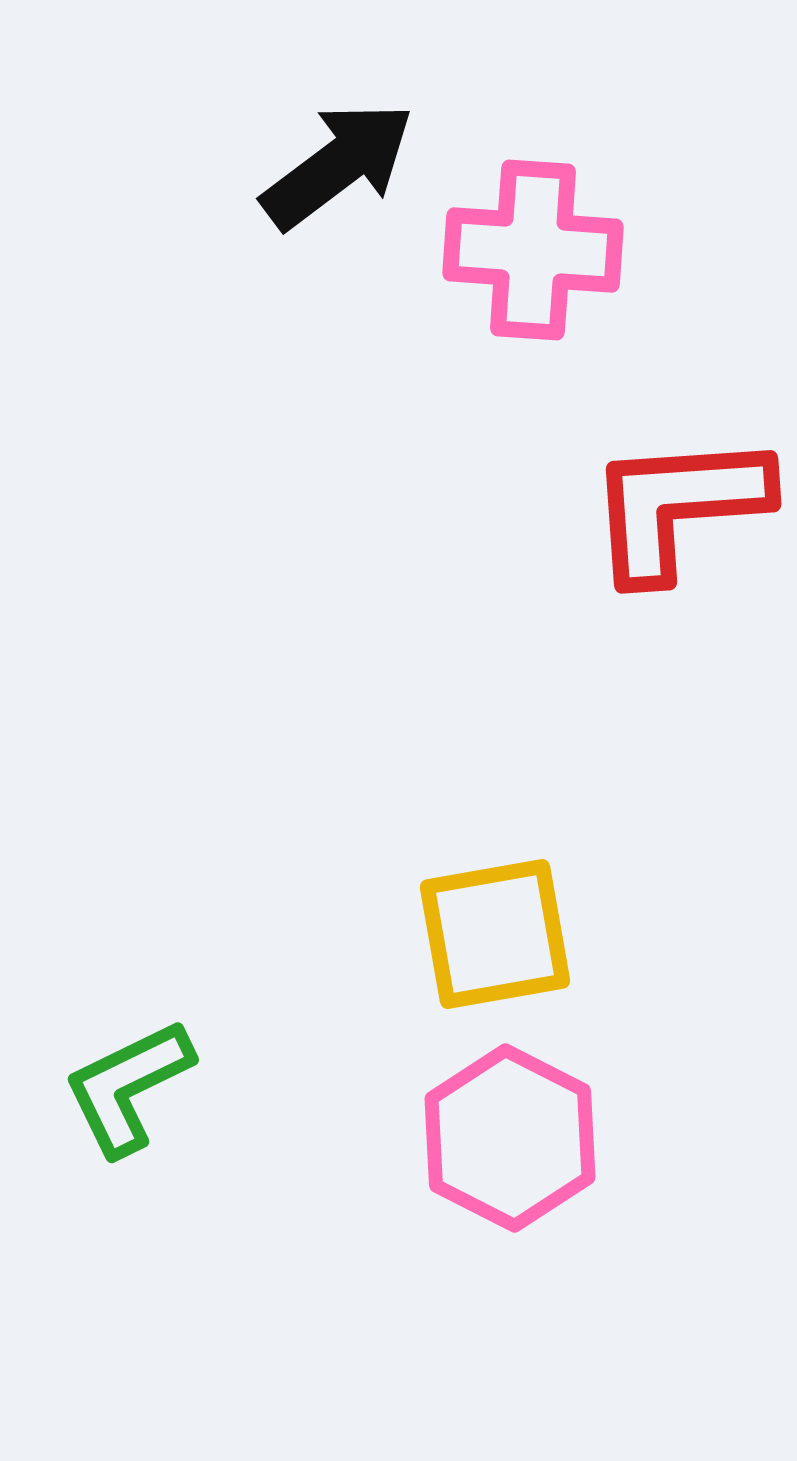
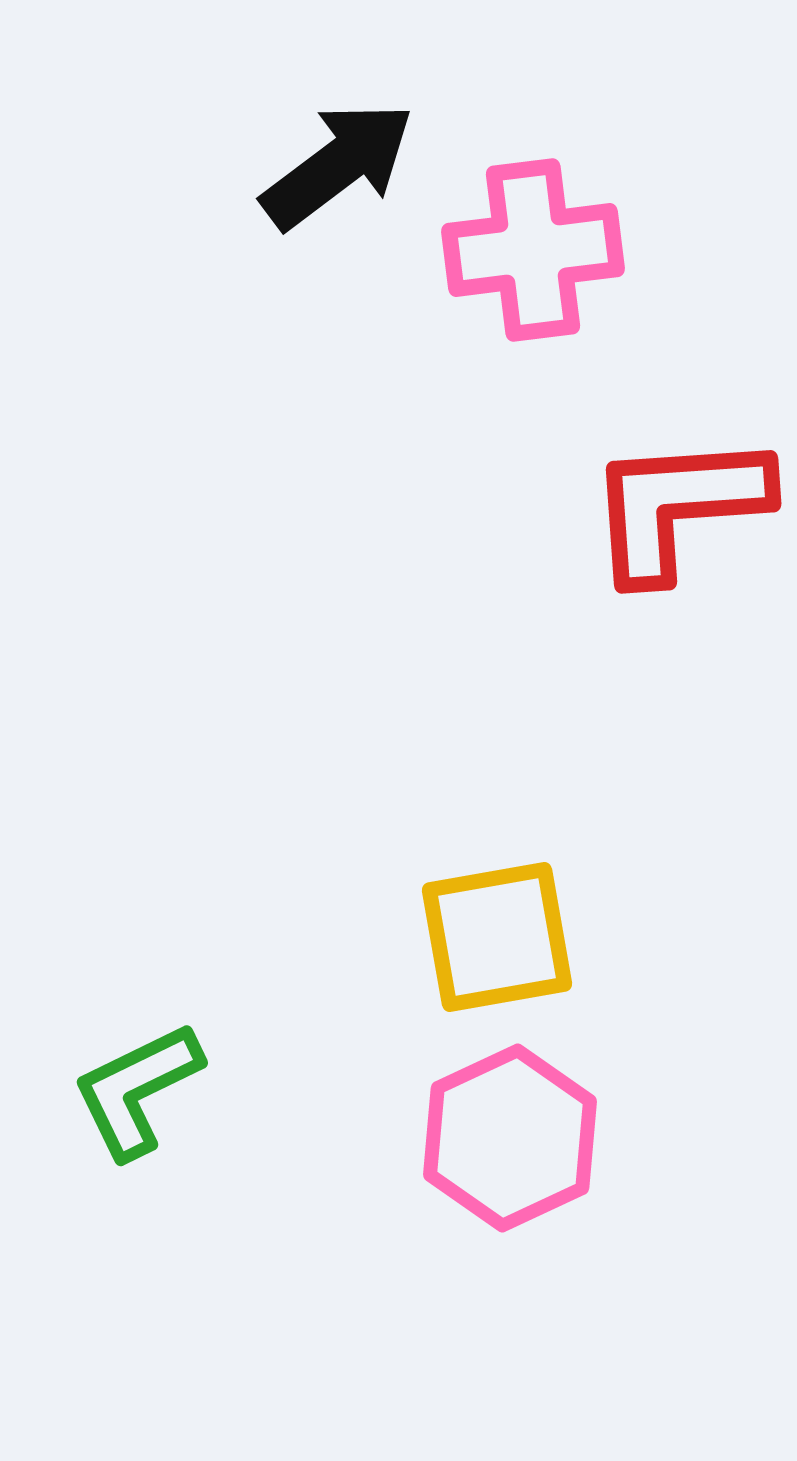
pink cross: rotated 11 degrees counterclockwise
yellow square: moved 2 px right, 3 px down
green L-shape: moved 9 px right, 3 px down
pink hexagon: rotated 8 degrees clockwise
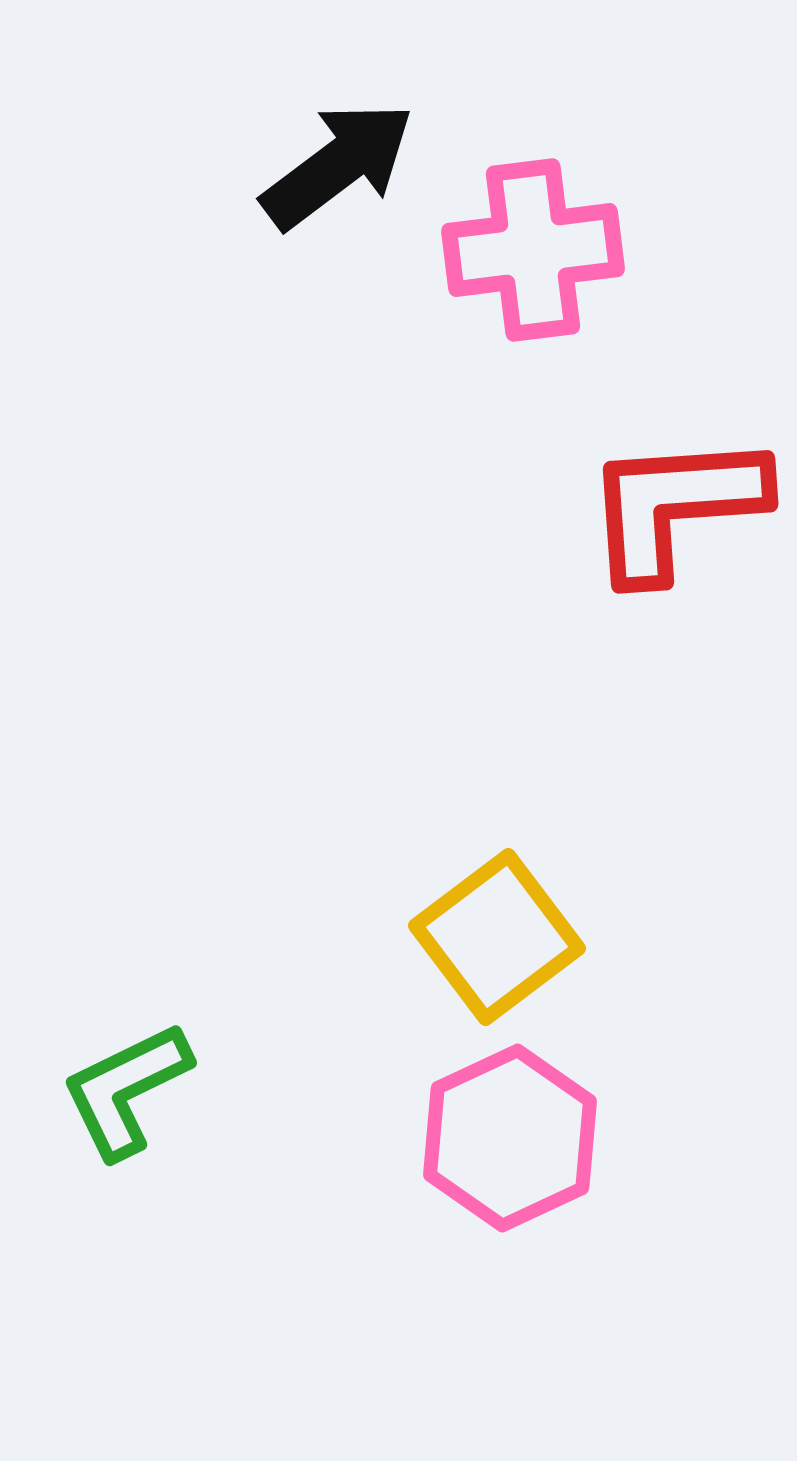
red L-shape: moved 3 px left
yellow square: rotated 27 degrees counterclockwise
green L-shape: moved 11 px left
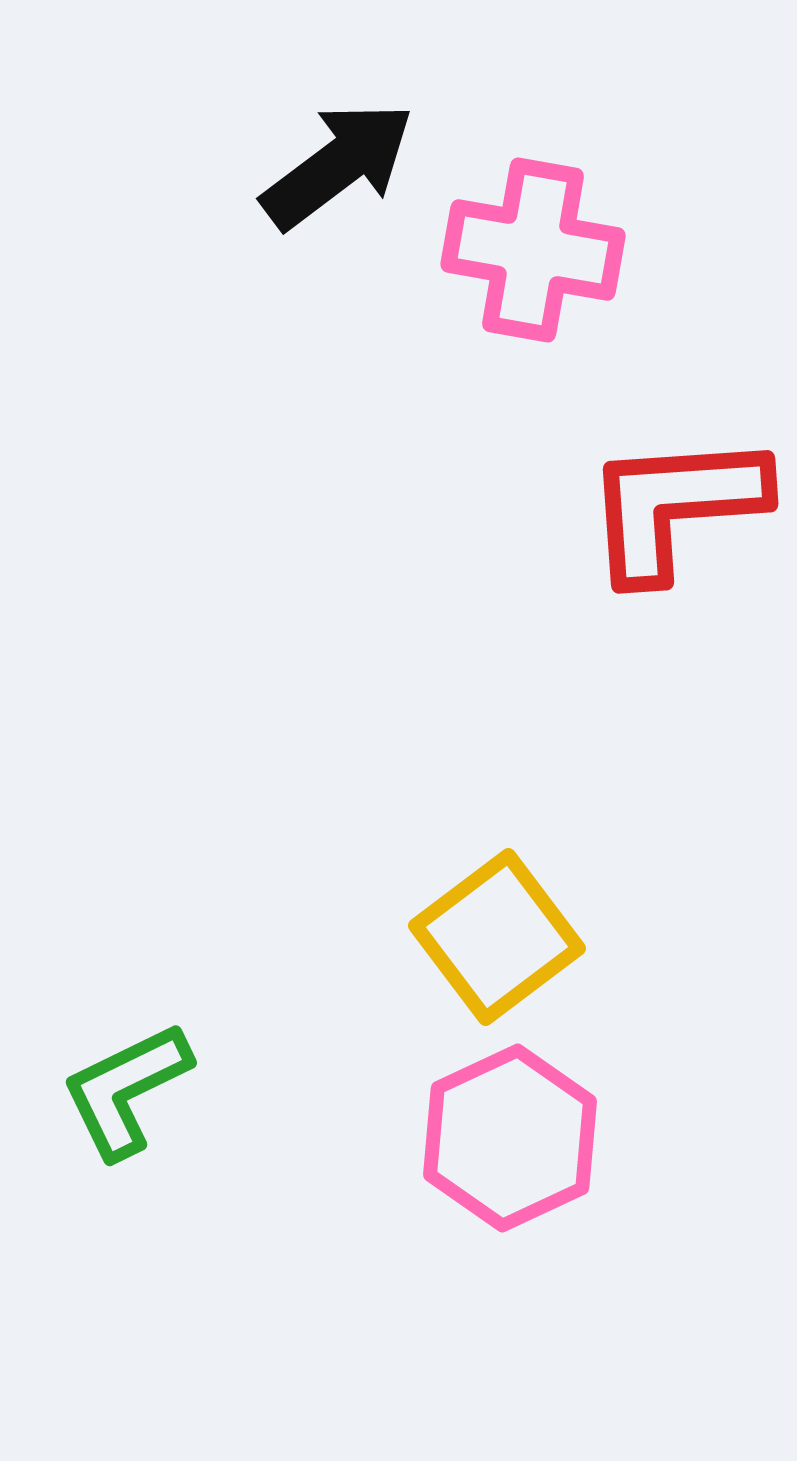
pink cross: rotated 17 degrees clockwise
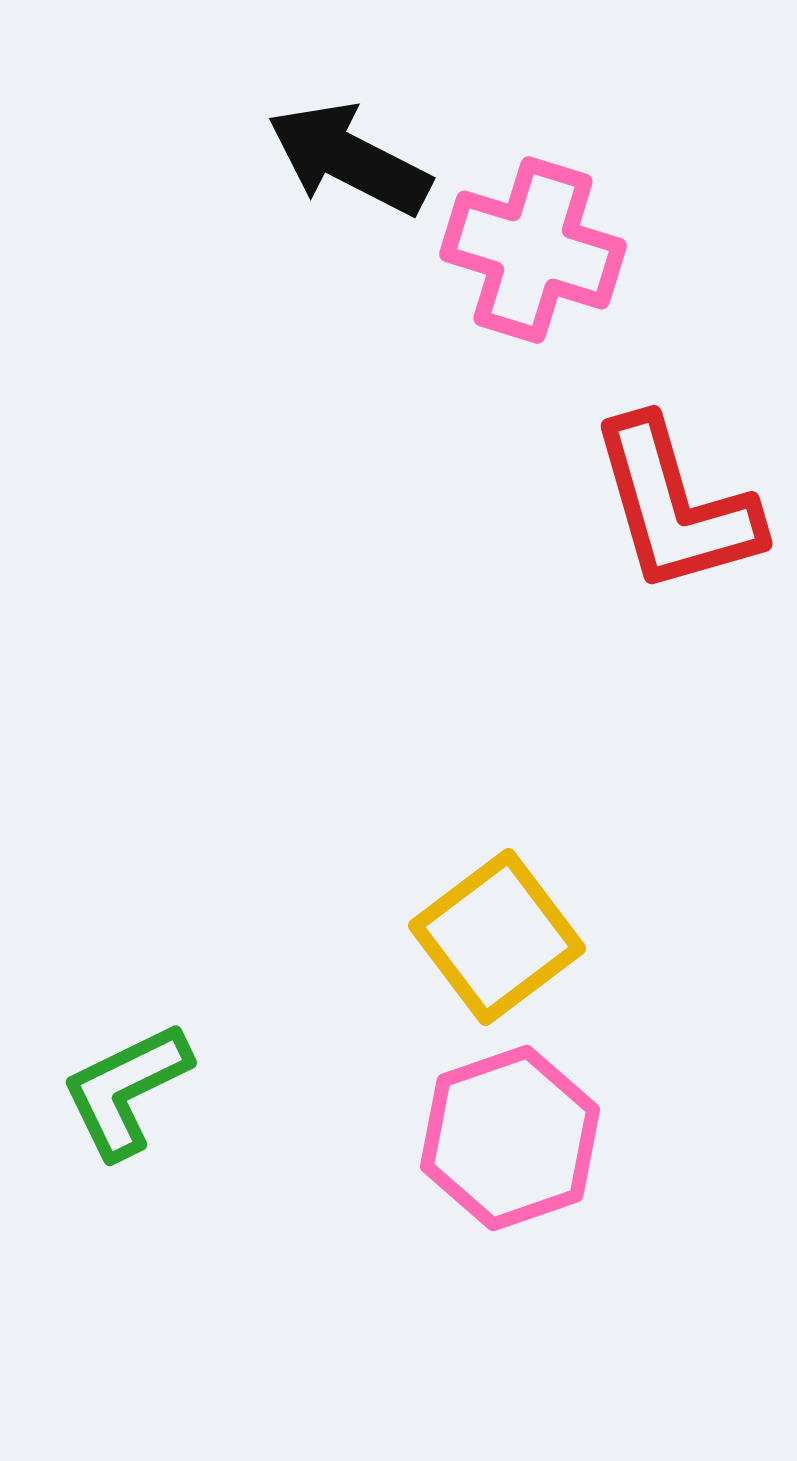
black arrow: moved 11 px right, 6 px up; rotated 116 degrees counterclockwise
pink cross: rotated 7 degrees clockwise
red L-shape: rotated 102 degrees counterclockwise
pink hexagon: rotated 6 degrees clockwise
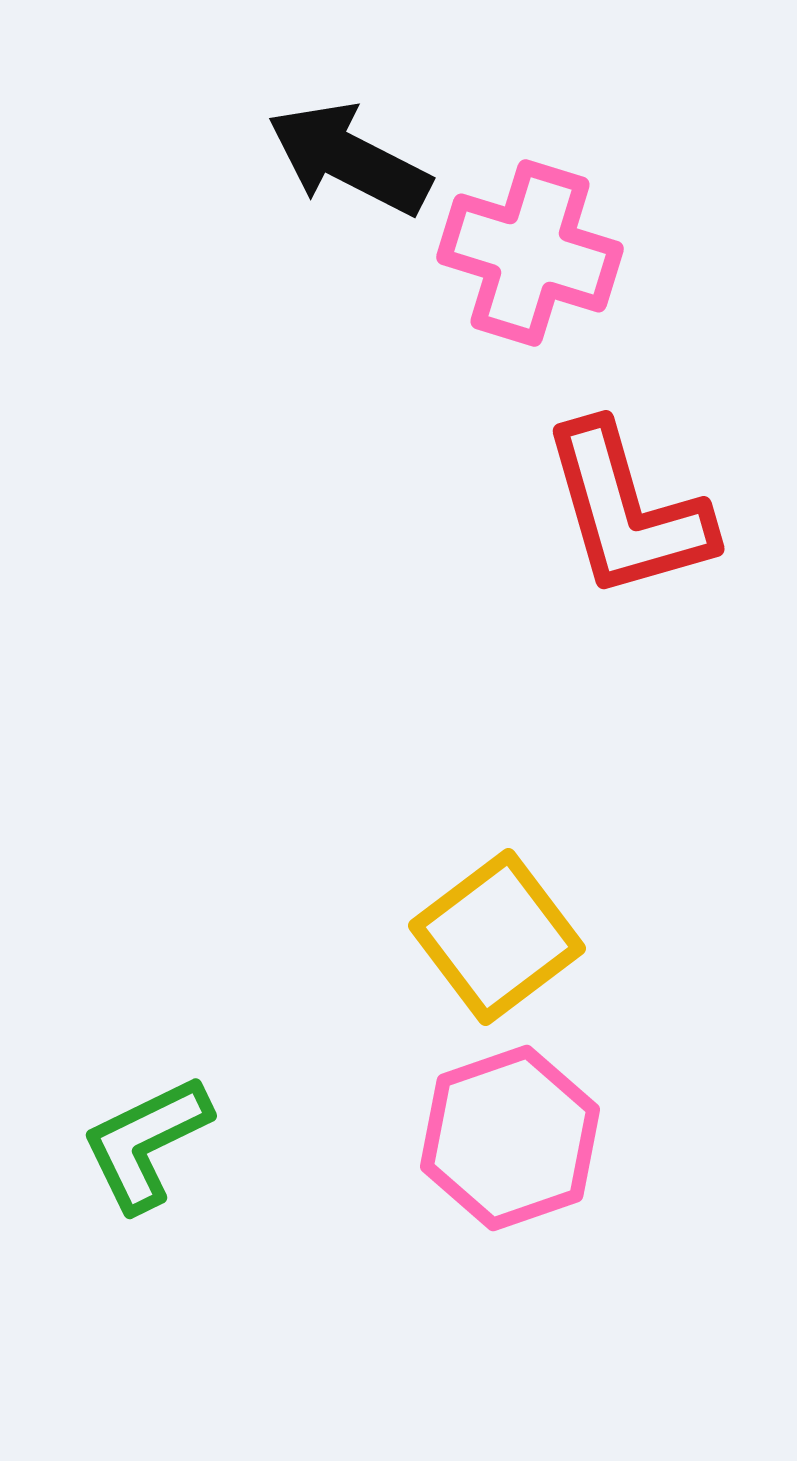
pink cross: moved 3 px left, 3 px down
red L-shape: moved 48 px left, 5 px down
green L-shape: moved 20 px right, 53 px down
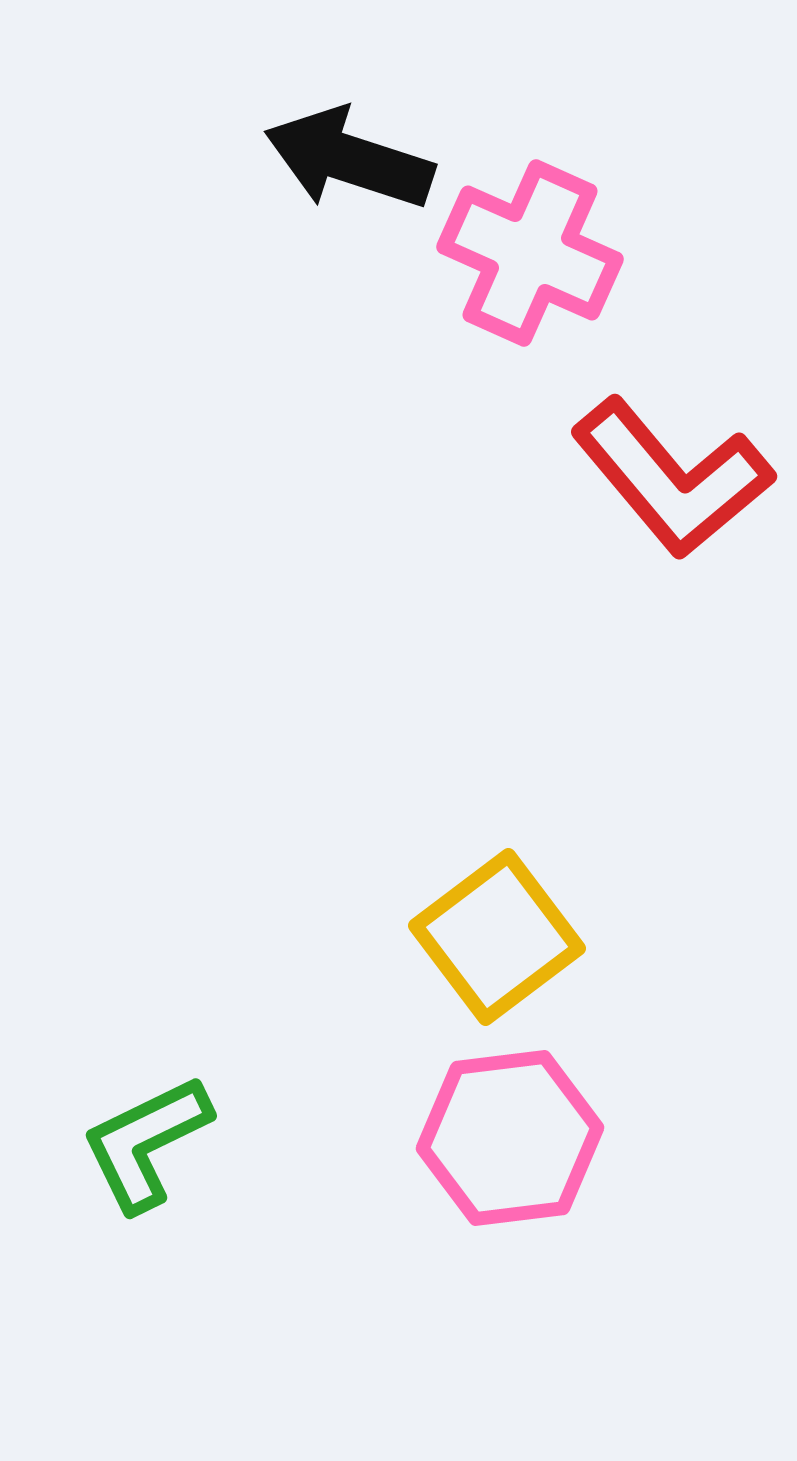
black arrow: rotated 9 degrees counterclockwise
pink cross: rotated 7 degrees clockwise
red L-shape: moved 45 px right, 33 px up; rotated 24 degrees counterclockwise
pink hexagon: rotated 12 degrees clockwise
